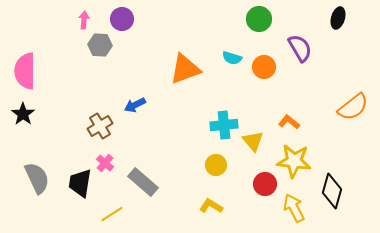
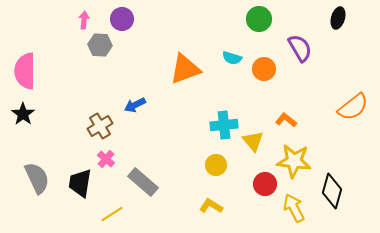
orange circle: moved 2 px down
orange L-shape: moved 3 px left, 2 px up
pink cross: moved 1 px right, 4 px up
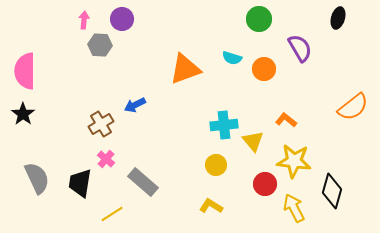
brown cross: moved 1 px right, 2 px up
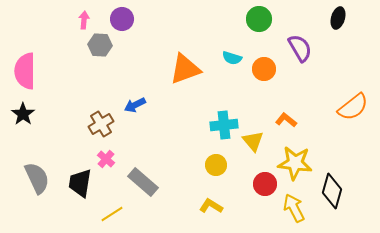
yellow star: moved 1 px right, 2 px down
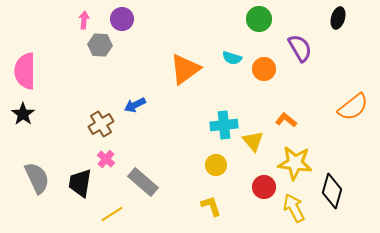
orange triangle: rotated 16 degrees counterclockwise
red circle: moved 1 px left, 3 px down
yellow L-shape: rotated 40 degrees clockwise
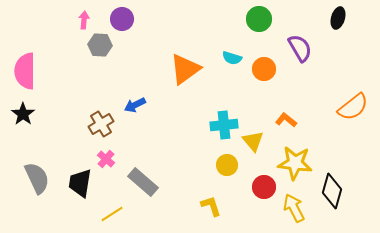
yellow circle: moved 11 px right
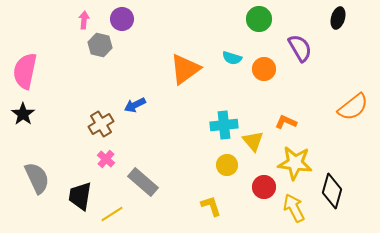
gray hexagon: rotated 10 degrees clockwise
pink semicircle: rotated 12 degrees clockwise
orange L-shape: moved 2 px down; rotated 15 degrees counterclockwise
black trapezoid: moved 13 px down
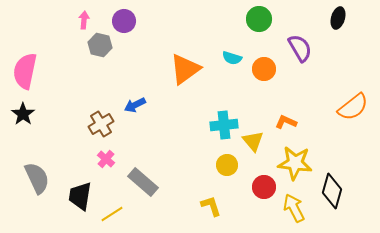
purple circle: moved 2 px right, 2 px down
